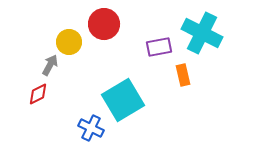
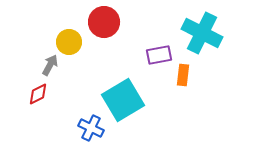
red circle: moved 2 px up
purple rectangle: moved 8 px down
orange rectangle: rotated 20 degrees clockwise
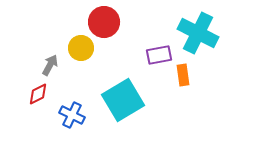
cyan cross: moved 4 px left
yellow circle: moved 12 px right, 6 px down
orange rectangle: rotated 15 degrees counterclockwise
blue cross: moved 19 px left, 13 px up
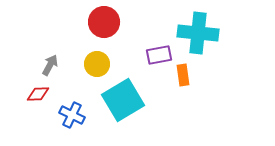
cyan cross: rotated 21 degrees counterclockwise
yellow circle: moved 16 px right, 16 px down
red diamond: rotated 25 degrees clockwise
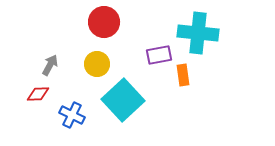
cyan square: rotated 12 degrees counterclockwise
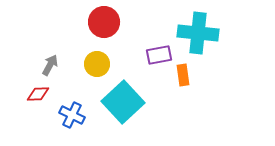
cyan square: moved 2 px down
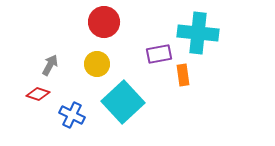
purple rectangle: moved 1 px up
red diamond: rotated 20 degrees clockwise
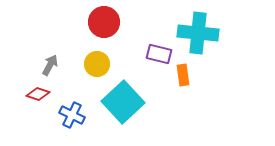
purple rectangle: rotated 25 degrees clockwise
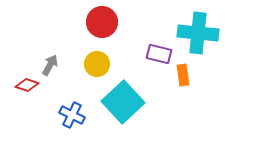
red circle: moved 2 px left
red diamond: moved 11 px left, 9 px up
